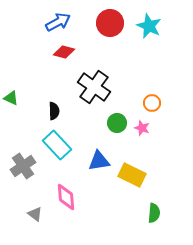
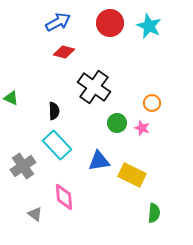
pink diamond: moved 2 px left
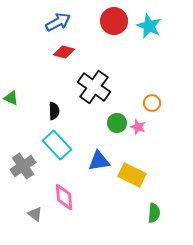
red circle: moved 4 px right, 2 px up
pink star: moved 4 px left, 1 px up
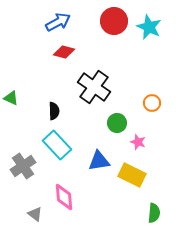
cyan star: moved 1 px down
pink star: moved 15 px down
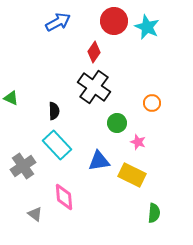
cyan star: moved 2 px left
red diamond: moved 30 px right; rotated 70 degrees counterclockwise
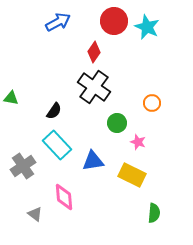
green triangle: rotated 14 degrees counterclockwise
black semicircle: rotated 36 degrees clockwise
blue triangle: moved 6 px left
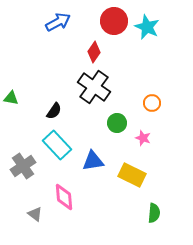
pink star: moved 5 px right, 4 px up
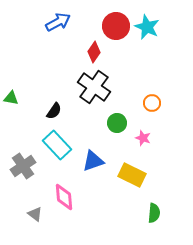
red circle: moved 2 px right, 5 px down
blue triangle: rotated 10 degrees counterclockwise
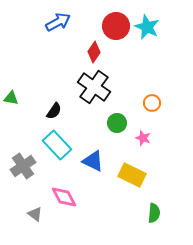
blue triangle: rotated 45 degrees clockwise
pink diamond: rotated 24 degrees counterclockwise
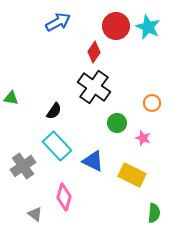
cyan star: moved 1 px right
cyan rectangle: moved 1 px down
pink diamond: rotated 44 degrees clockwise
